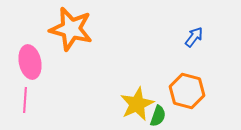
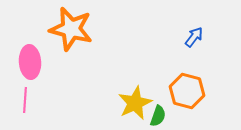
pink ellipse: rotated 8 degrees clockwise
yellow star: moved 2 px left, 1 px up
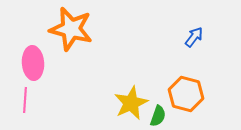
pink ellipse: moved 3 px right, 1 px down
orange hexagon: moved 1 px left, 3 px down
yellow star: moved 4 px left
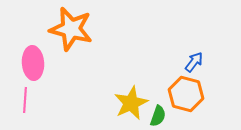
blue arrow: moved 25 px down
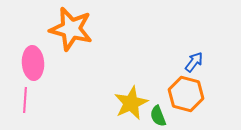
green semicircle: rotated 140 degrees clockwise
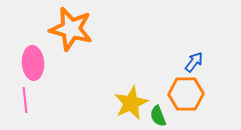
orange hexagon: rotated 16 degrees counterclockwise
pink line: rotated 10 degrees counterclockwise
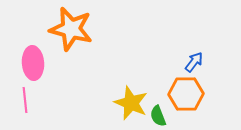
yellow star: rotated 24 degrees counterclockwise
